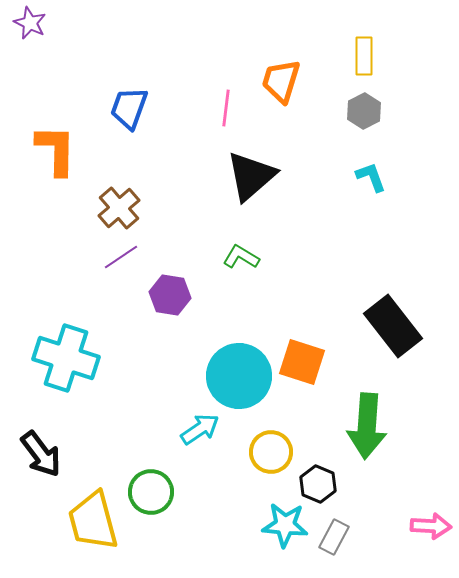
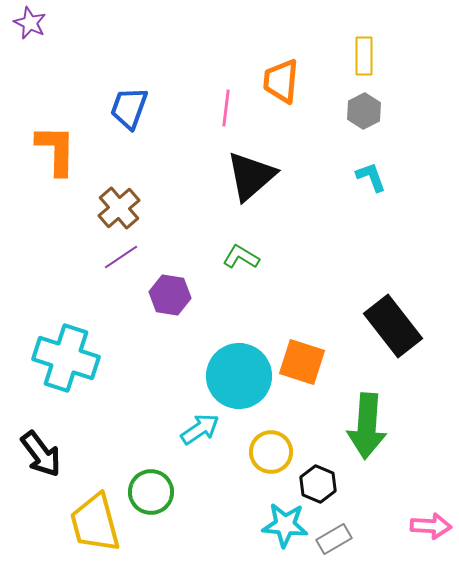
orange trapezoid: rotated 12 degrees counterclockwise
yellow trapezoid: moved 2 px right, 2 px down
gray rectangle: moved 2 px down; rotated 32 degrees clockwise
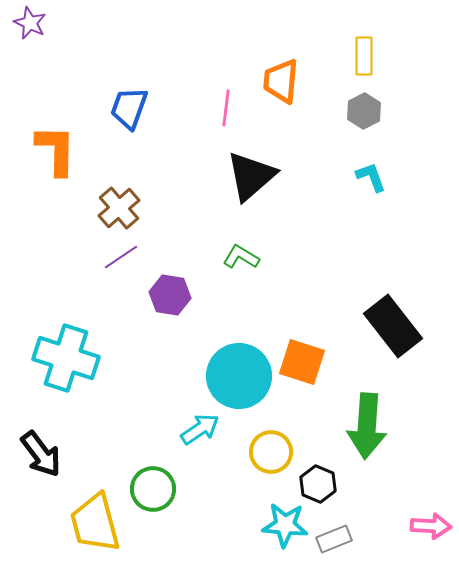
green circle: moved 2 px right, 3 px up
gray rectangle: rotated 8 degrees clockwise
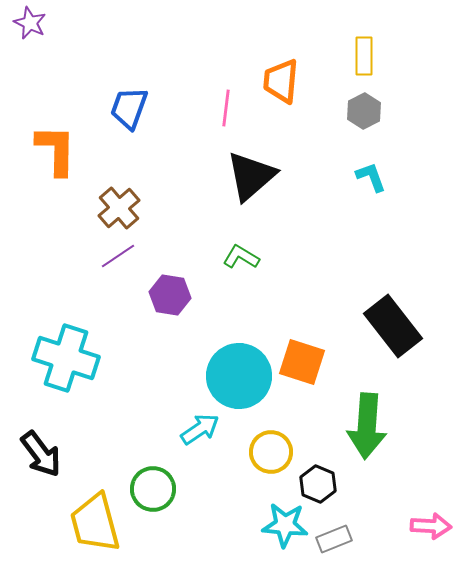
purple line: moved 3 px left, 1 px up
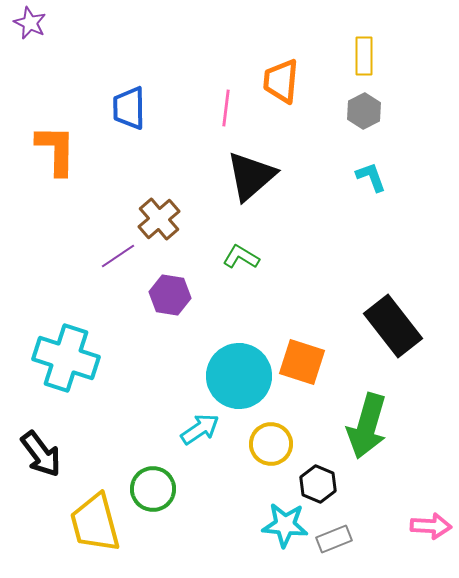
blue trapezoid: rotated 21 degrees counterclockwise
brown cross: moved 40 px right, 11 px down
green arrow: rotated 12 degrees clockwise
yellow circle: moved 8 px up
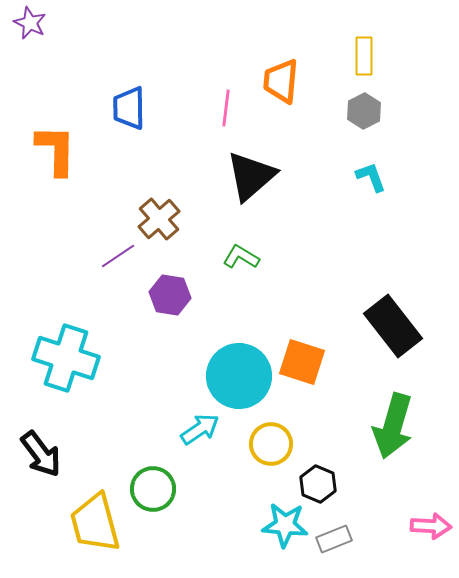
green arrow: moved 26 px right
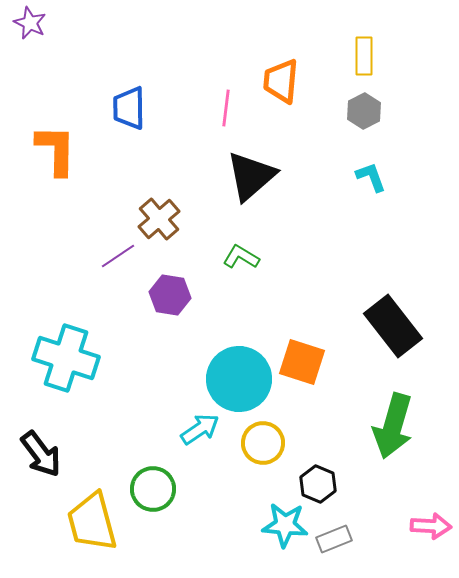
cyan circle: moved 3 px down
yellow circle: moved 8 px left, 1 px up
yellow trapezoid: moved 3 px left, 1 px up
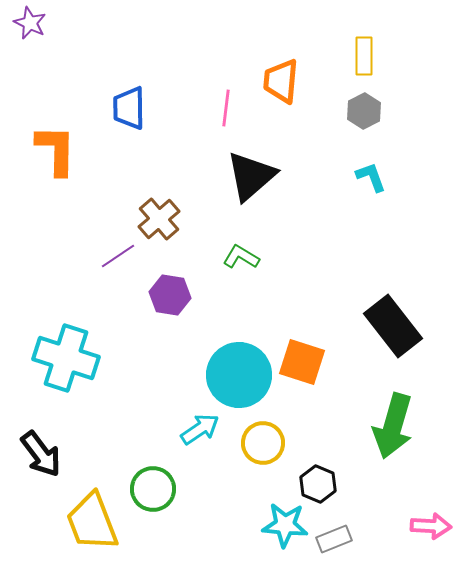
cyan circle: moved 4 px up
yellow trapezoid: rotated 6 degrees counterclockwise
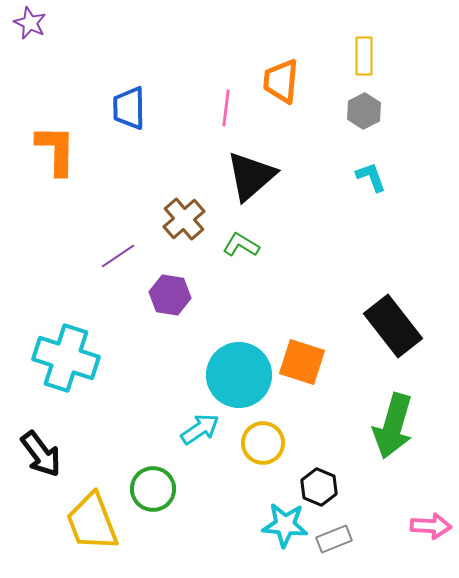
brown cross: moved 25 px right
green L-shape: moved 12 px up
black hexagon: moved 1 px right, 3 px down
